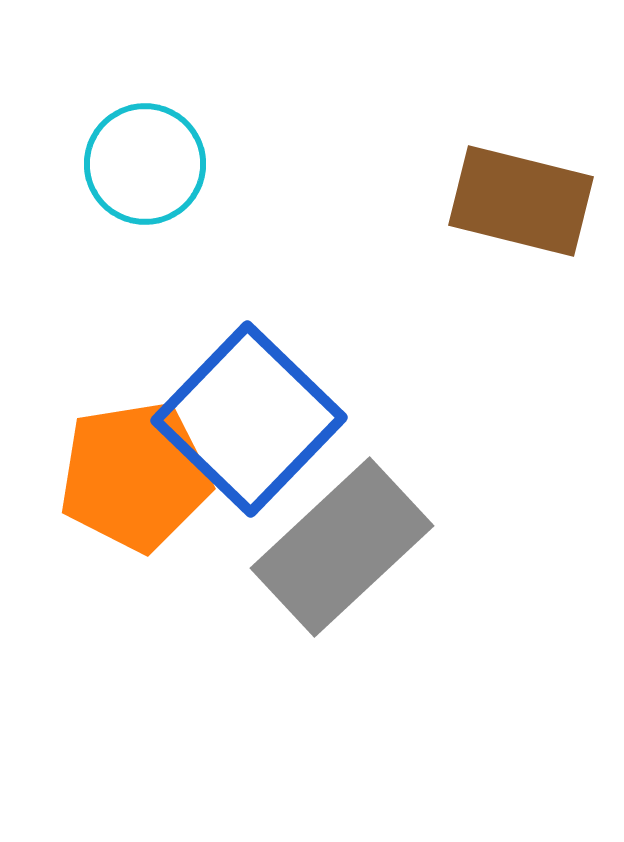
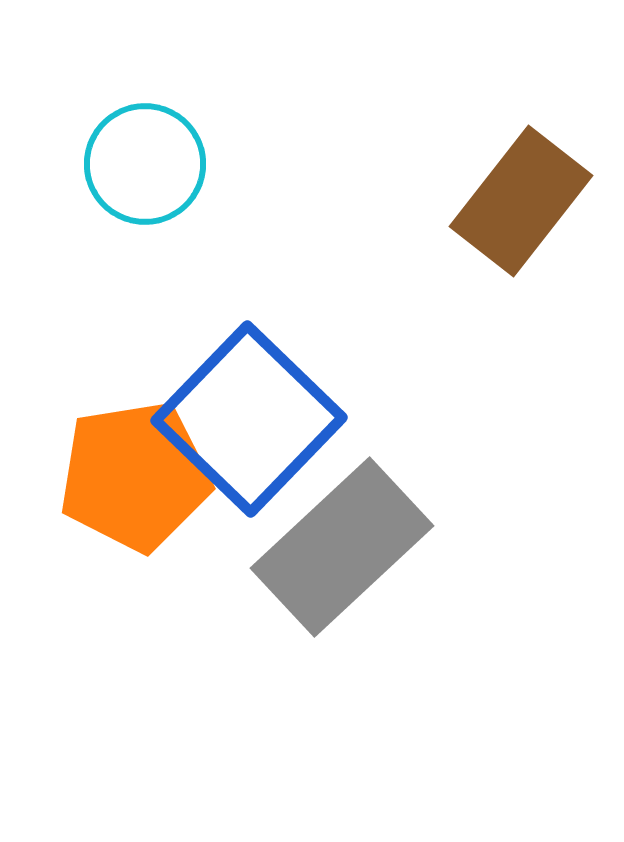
brown rectangle: rotated 66 degrees counterclockwise
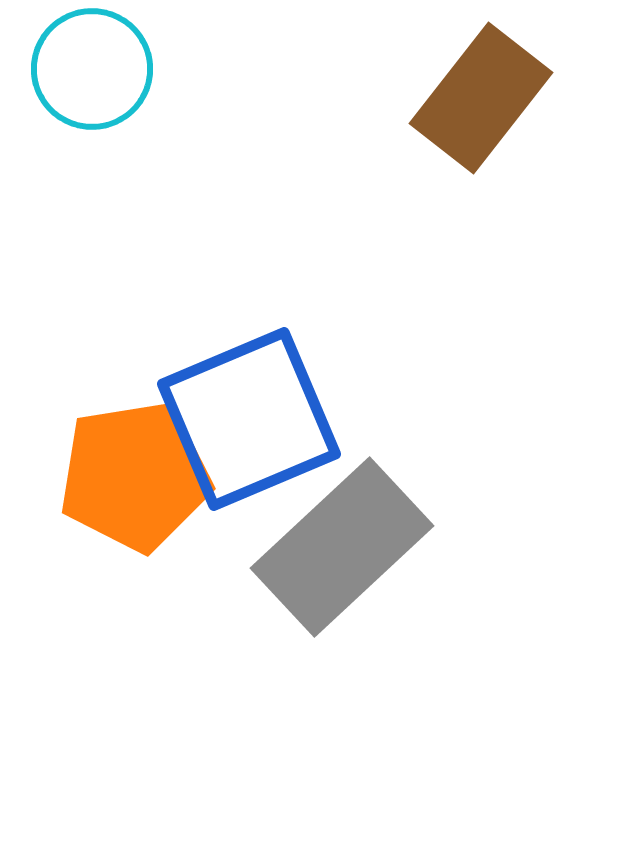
cyan circle: moved 53 px left, 95 px up
brown rectangle: moved 40 px left, 103 px up
blue square: rotated 23 degrees clockwise
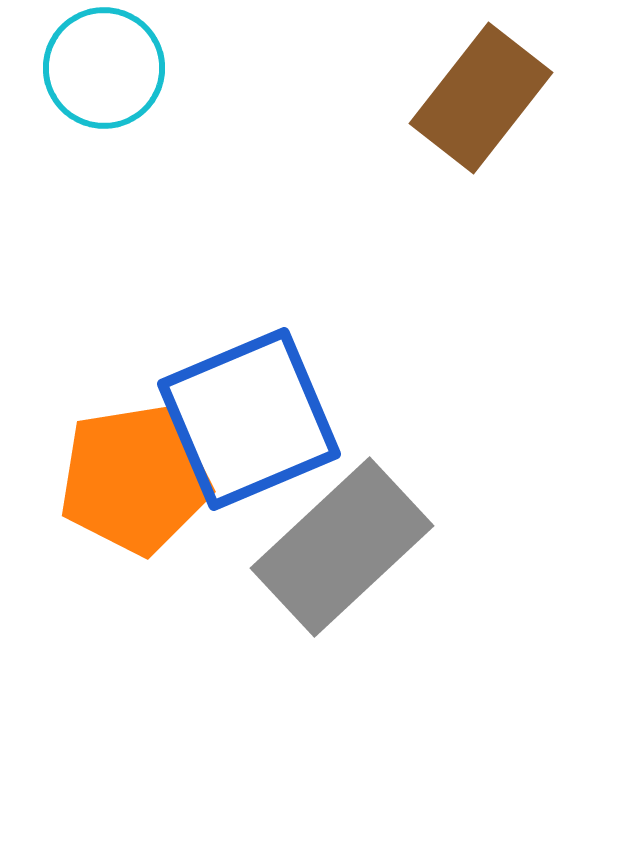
cyan circle: moved 12 px right, 1 px up
orange pentagon: moved 3 px down
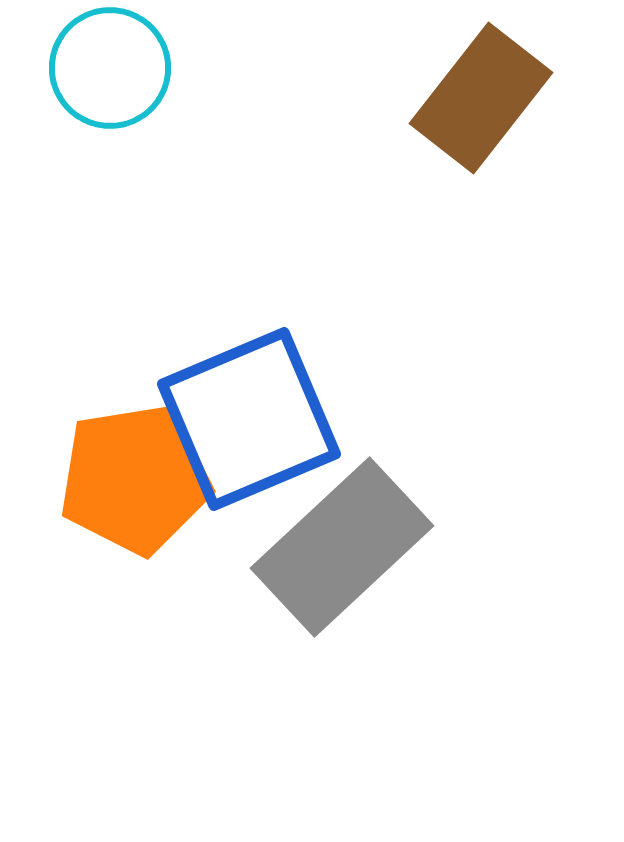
cyan circle: moved 6 px right
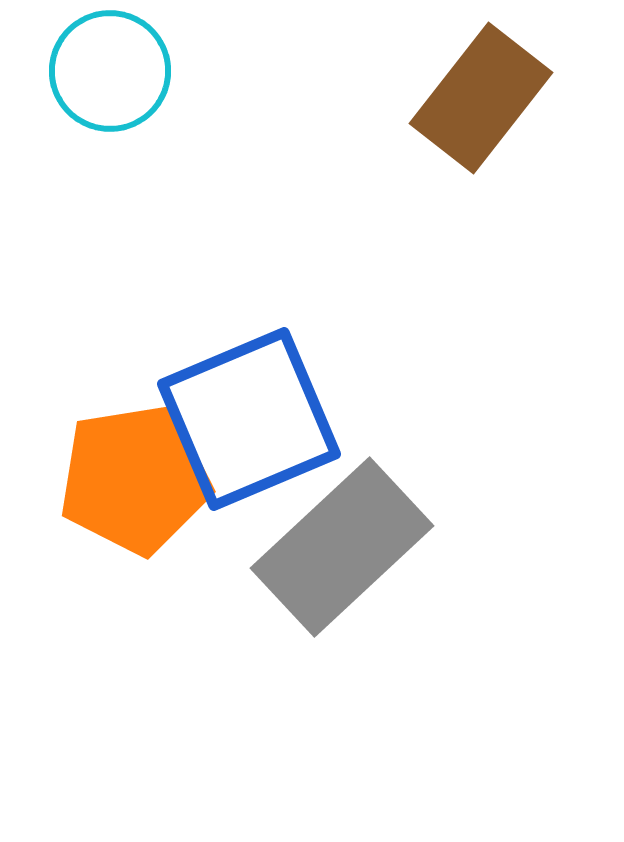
cyan circle: moved 3 px down
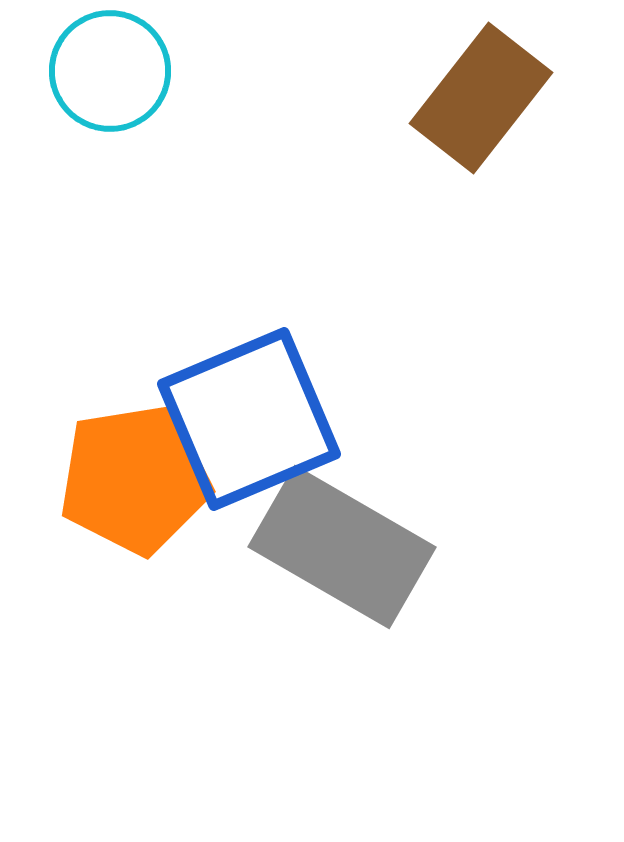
gray rectangle: rotated 73 degrees clockwise
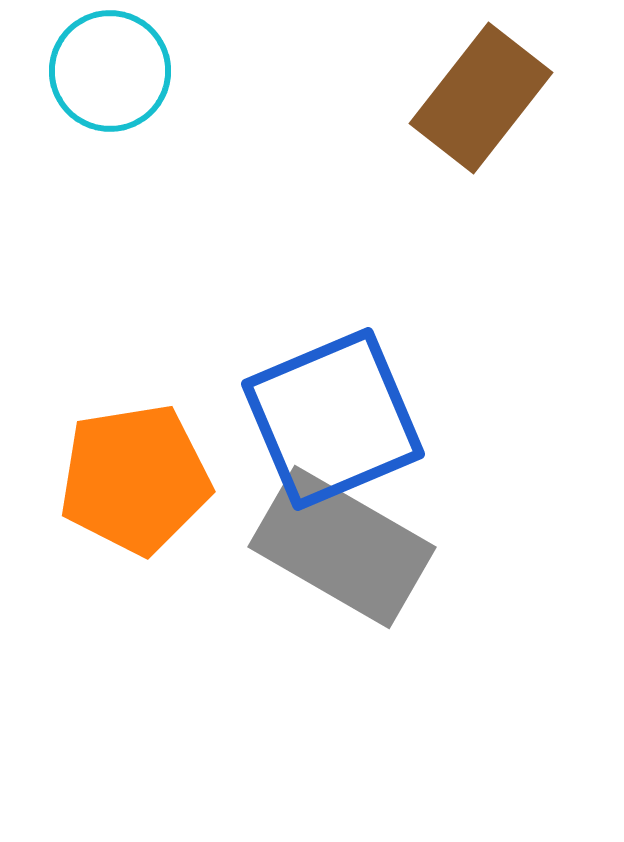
blue square: moved 84 px right
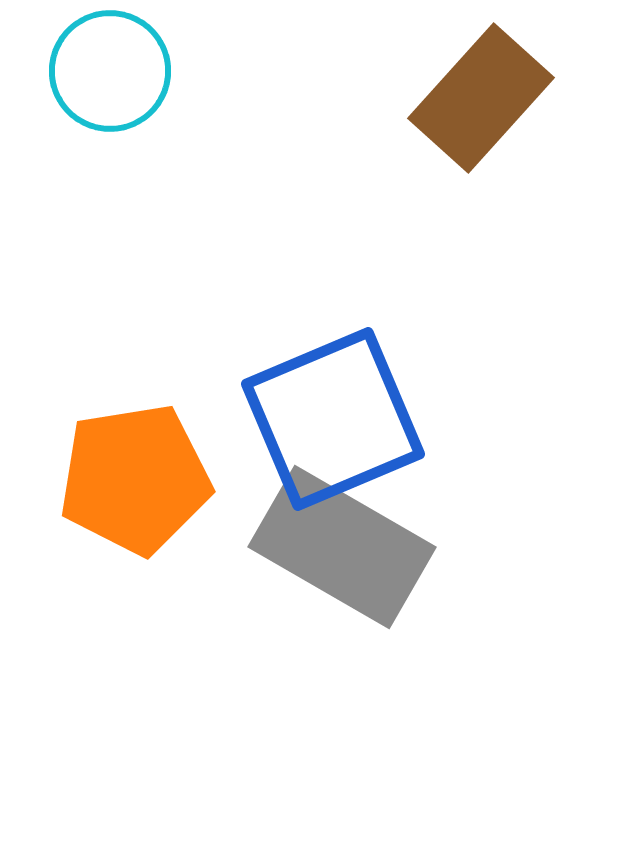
brown rectangle: rotated 4 degrees clockwise
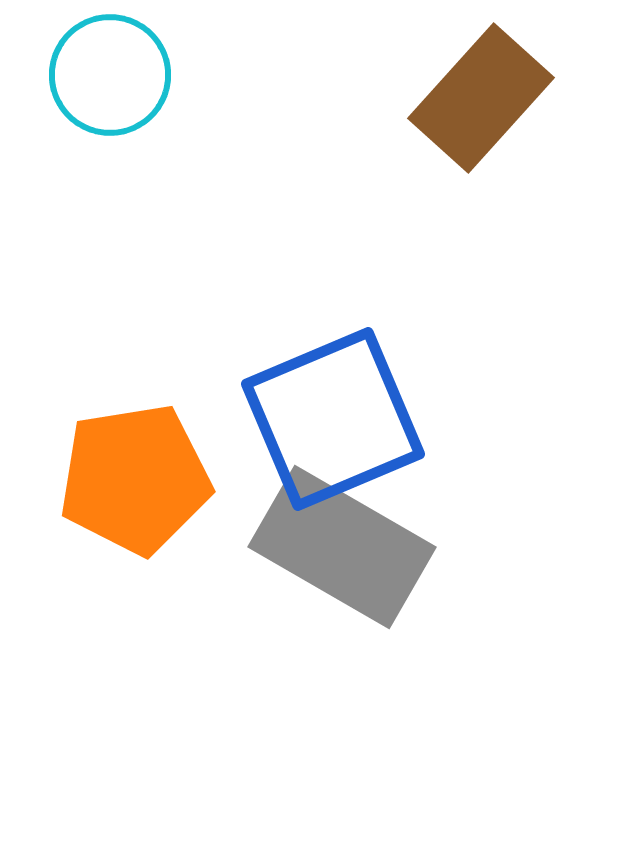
cyan circle: moved 4 px down
